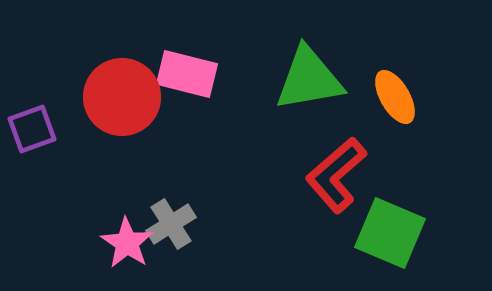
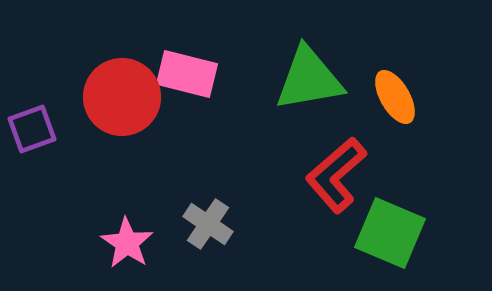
gray cross: moved 37 px right; rotated 24 degrees counterclockwise
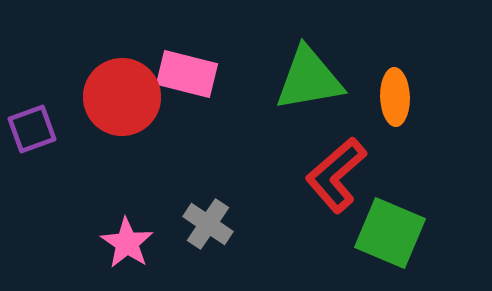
orange ellipse: rotated 28 degrees clockwise
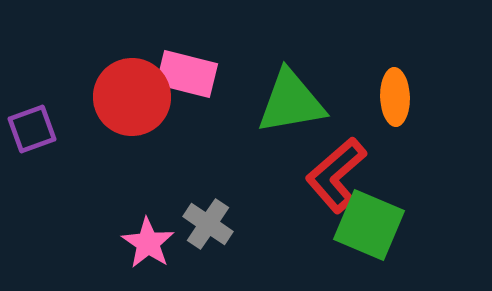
green triangle: moved 18 px left, 23 px down
red circle: moved 10 px right
green square: moved 21 px left, 8 px up
pink star: moved 21 px right
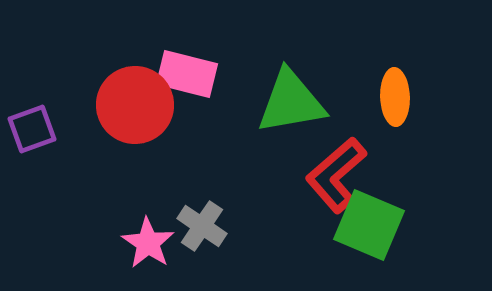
red circle: moved 3 px right, 8 px down
gray cross: moved 6 px left, 2 px down
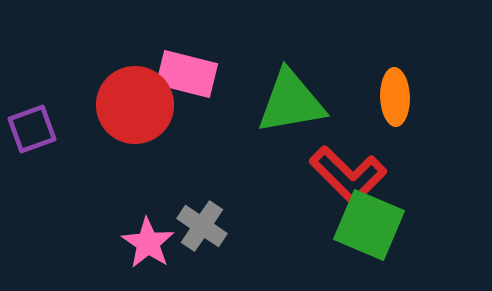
red L-shape: moved 12 px right; rotated 94 degrees counterclockwise
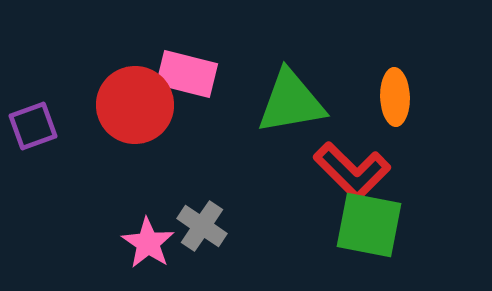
purple square: moved 1 px right, 3 px up
red L-shape: moved 4 px right, 4 px up
green square: rotated 12 degrees counterclockwise
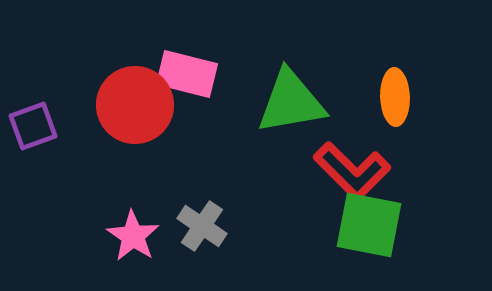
pink star: moved 15 px left, 7 px up
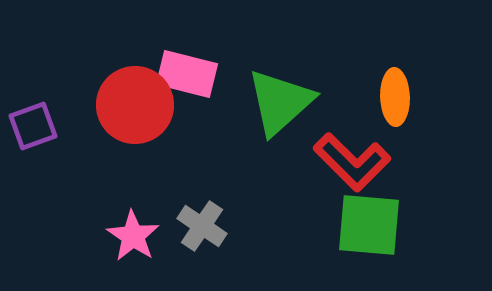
green triangle: moved 11 px left; rotated 32 degrees counterclockwise
red L-shape: moved 9 px up
green square: rotated 6 degrees counterclockwise
